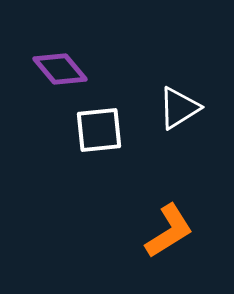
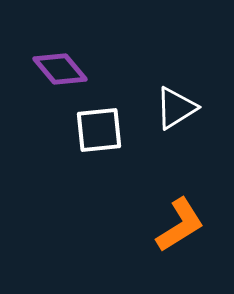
white triangle: moved 3 px left
orange L-shape: moved 11 px right, 6 px up
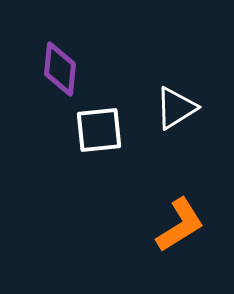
purple diamond: rotated 46 degrees clockwise
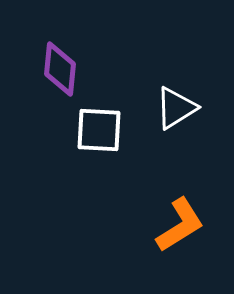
white square: rotated 9 degrees clockwise
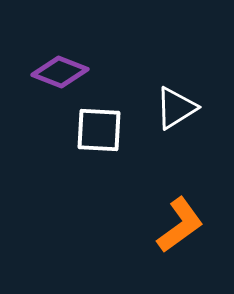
purple diamond: moved 3 px down; rotated 74 degrees counterclockwise
orange L-shape: rotated 4 degrees counterclockwise
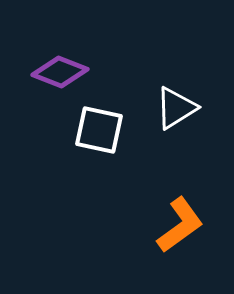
white square: rotated 9 degrees clockwise
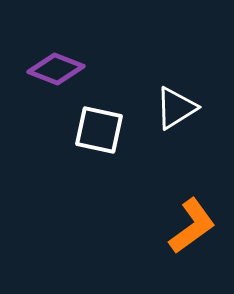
purple diamond: moved 4 px left, 3 px up
orange L-shape: moved 12 px right, 1 px down
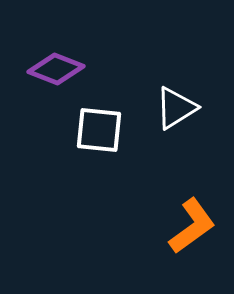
white square: rotated 6 degrees counterclockwise
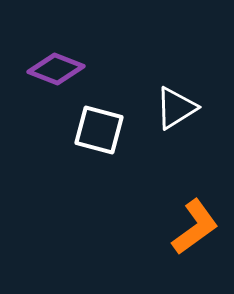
white square: rotated 9 degrees clockwise
orange L-shape: moved 3 px right, 1 px down
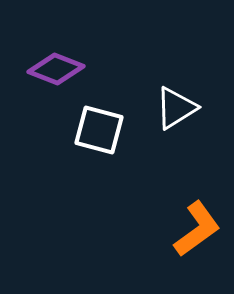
orange L-shape: moved 2 px right, 2 px down
